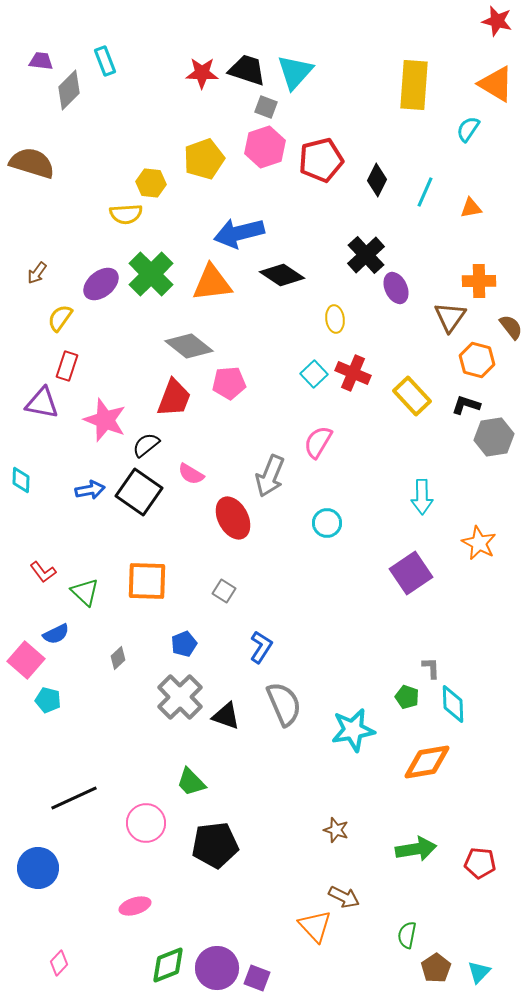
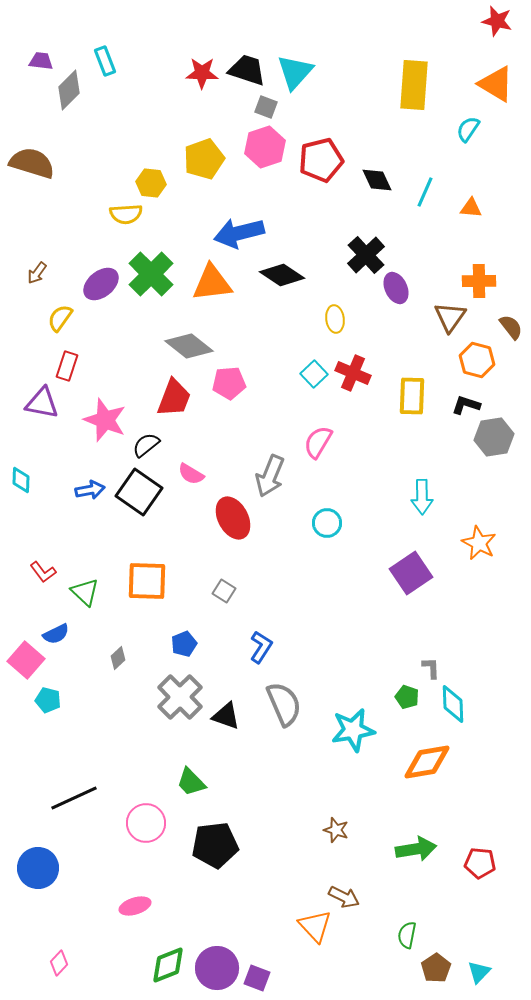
black diamond at (377, 180): rotated 52 degrees counterclockwise
orange triangle at (471, 208): rotated 15 degrees clockwise
yellow rectangle at (412, 396): rotated 45 degrees clockwise
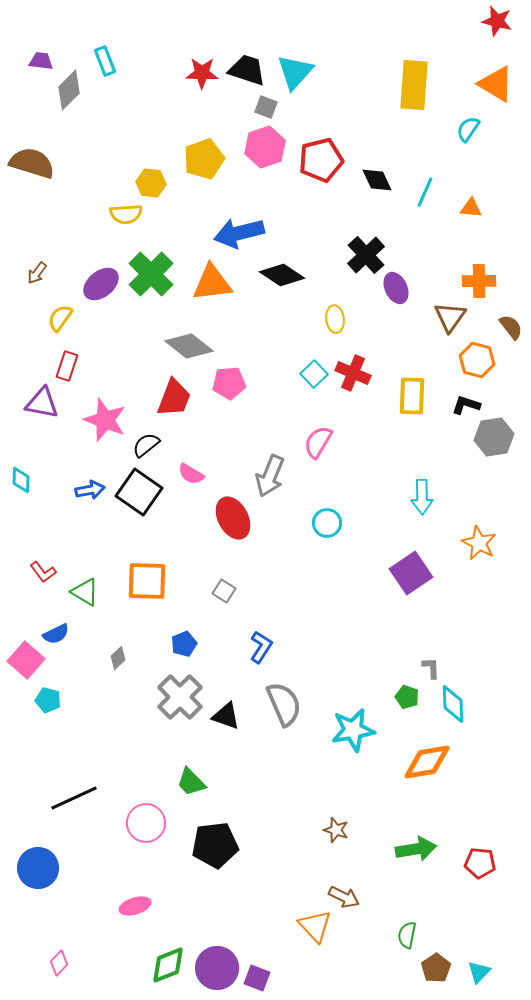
green triangle at (85, 592): rotated 12 degrees counterclockwise
